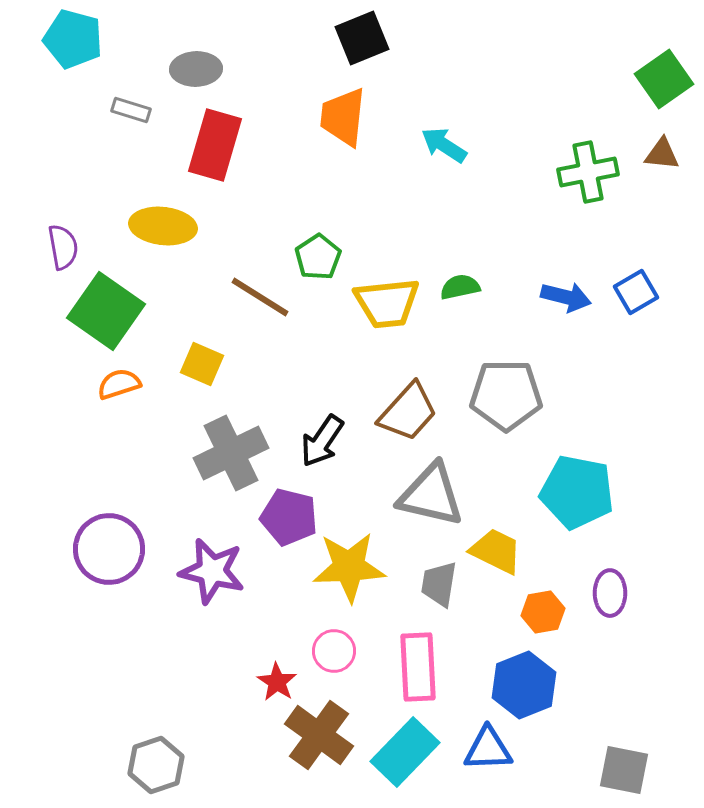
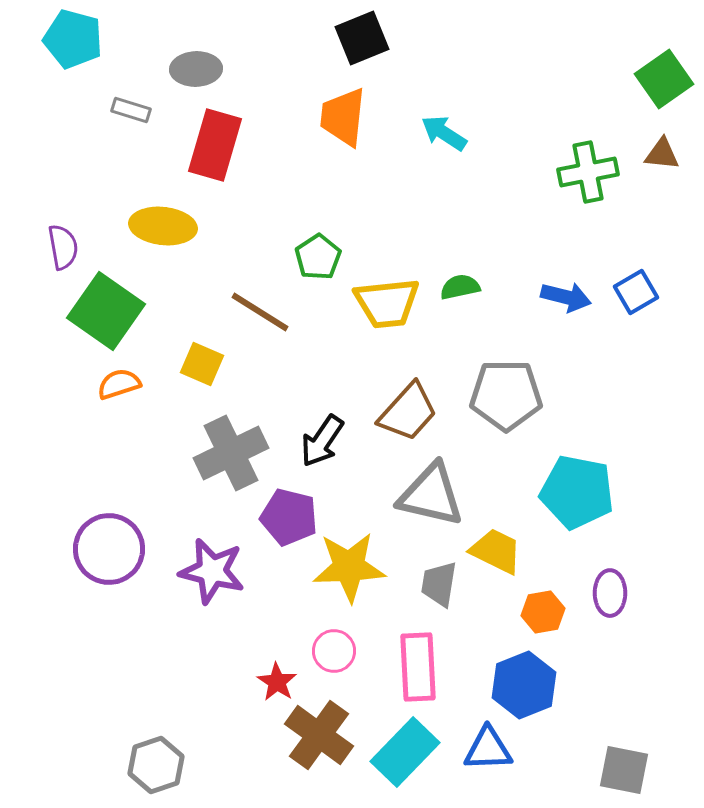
cyan arrow at (444, 145): moved 12 px up
brown line at (260, 297): moved 15 px down
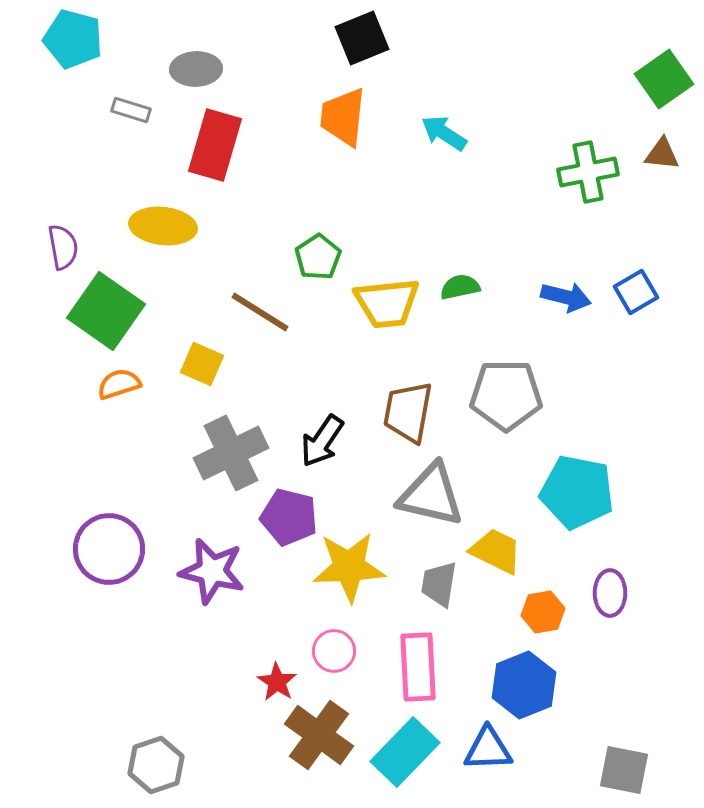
brown trapezoid at (408, 412): rotated 148 degrees clockwise
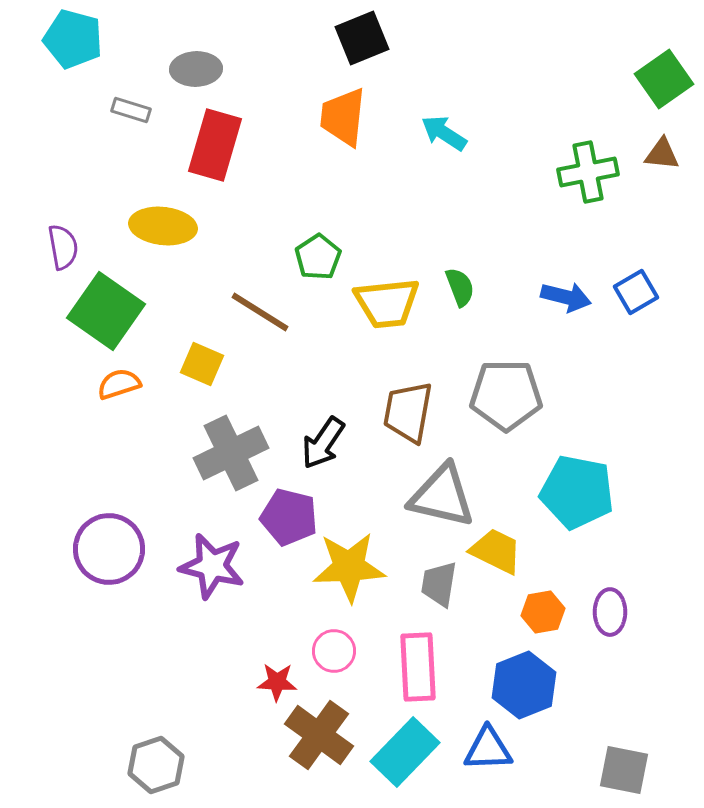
green semicircle at (460, 287): rotated 81 degrees clockwise
black arrow at (322, 441): moved 1 px right, 2 px down
gray triangle at (431, 495): moved 11 px right, 1 px down
purple star at (212, 571): moved 5 px up
purple ellipse at (610, 593): moved 19 px down
red star at (277, 682): rotated 30 degrees counterclockwise
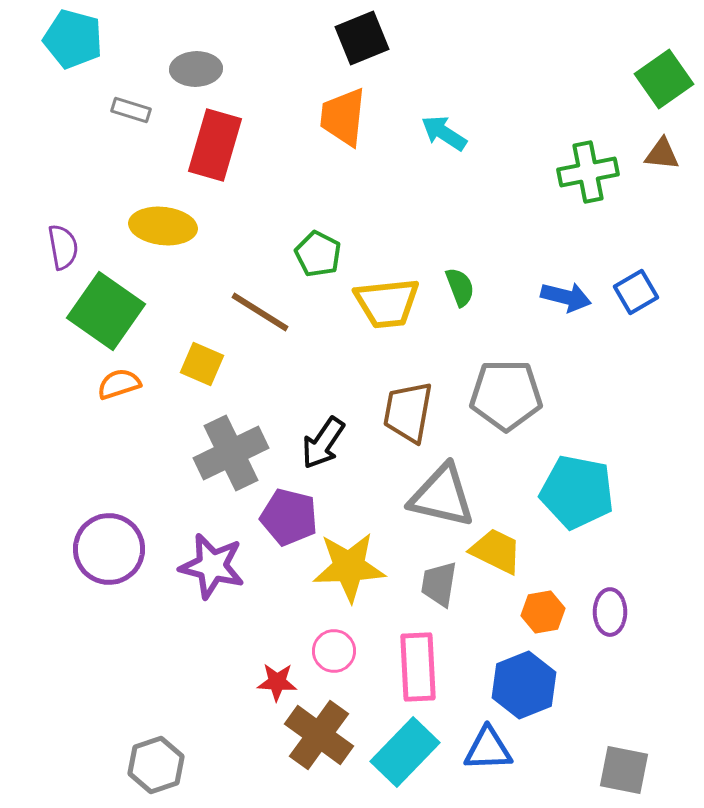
green pentagon at (318, 257): moved 3 px up; rotated 12 degrees counterclockwise
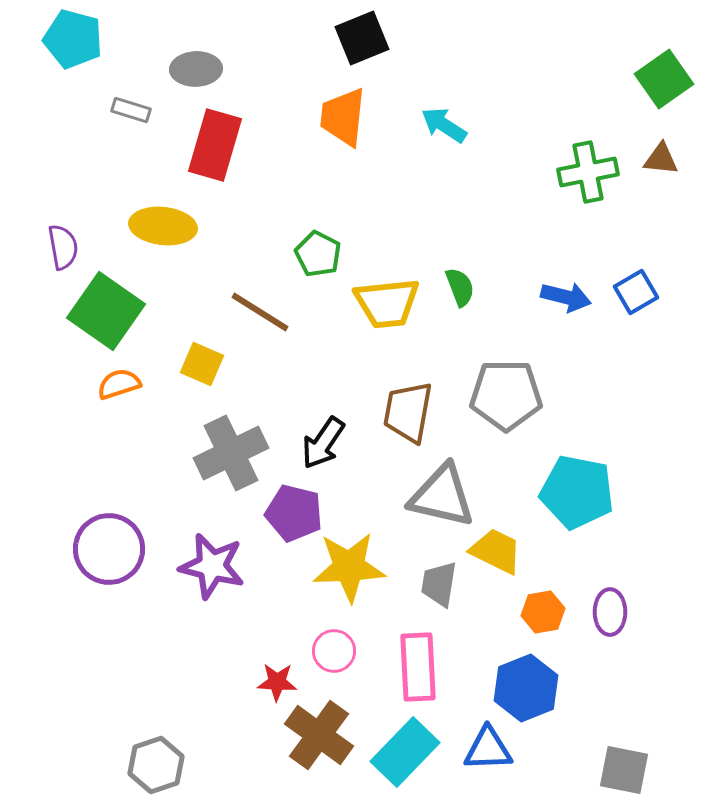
cyan arrow at (444, 133): moved 8 px up
brown triangle at (662, 154): moved 1 px left, 5 px down
purple pentagon at (289, 517): moved 5 px right, 4 px up
blue hexagon at (524, 685): moved 2 px right, 3 px down
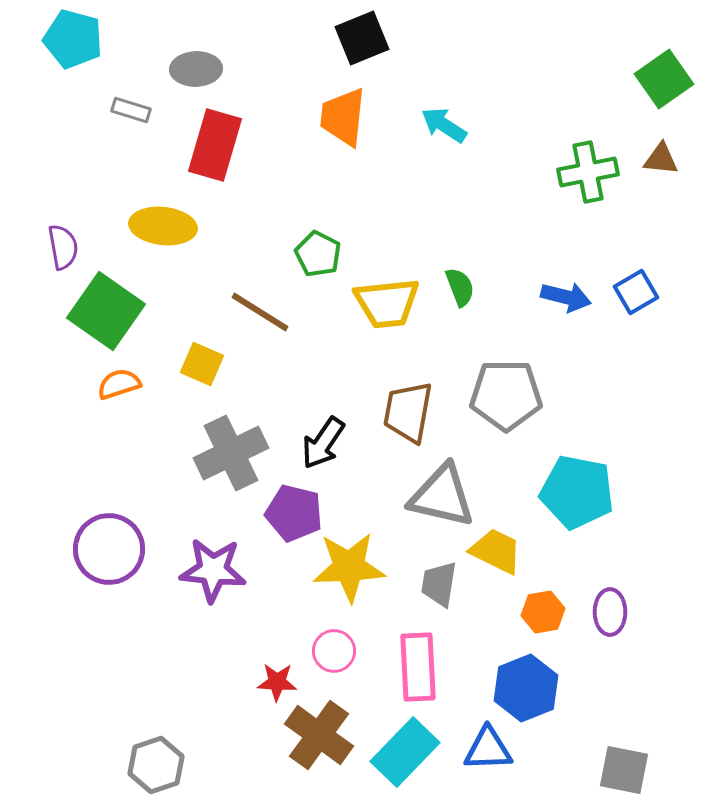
purple star at (212, 566): moved 1 px right, 4 px down; rotated 8 degrees counterclockwise
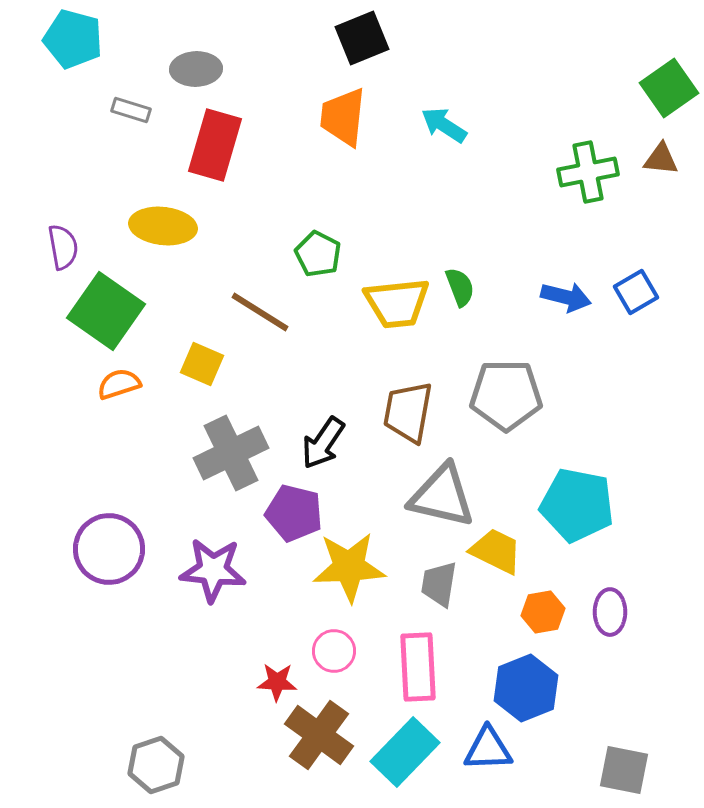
green square at (664, 79): moved 5 px right, 9 px down
yellow trapezoid at (387, 303): moved 10 px right
cyan pentagon at (577, 492): moved 13 px down
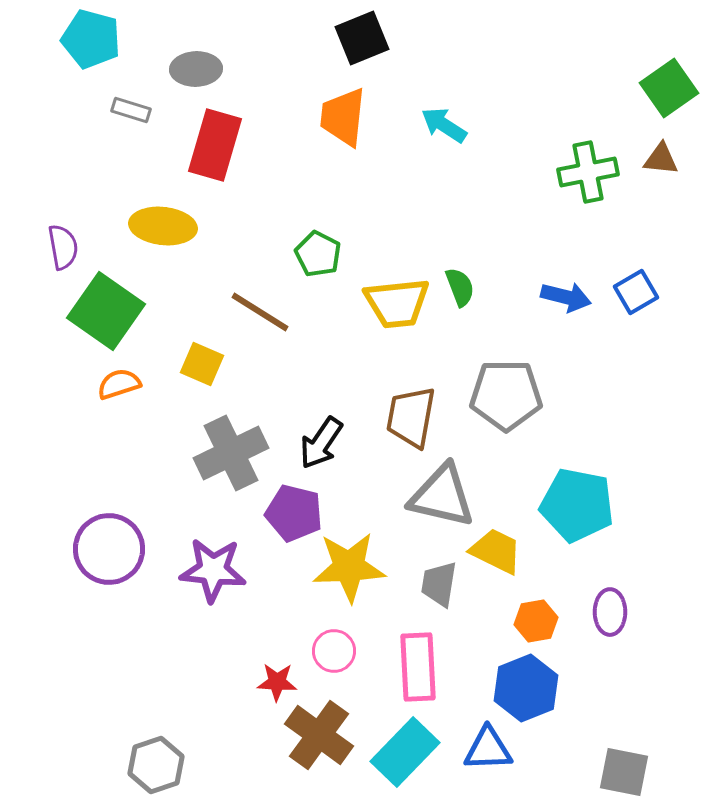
cyan pentagon at (73, 39): moved 18 px right
brown trapezoid at (408, 412): moved 3 px right, 5 px down
black arrow at (323, 443): moved 2 px left
orange hexagon at (543, 612): moved 7 px left, 9 px down
gray square at (624, 770): moved 2 px down
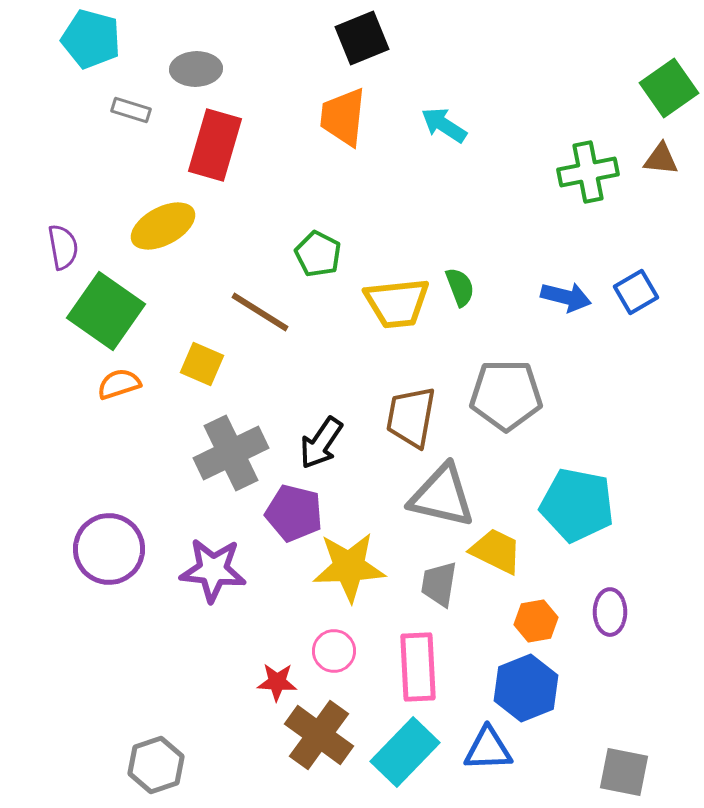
yellow ellipse at (163, 226): rotated 34 degrees counterclockwise
